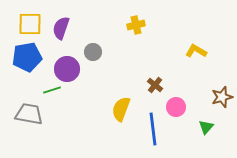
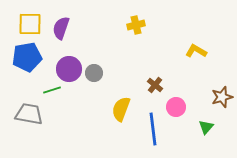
gray circle: moved 1 px right, 21 px down
purple circle: moved 2 px right
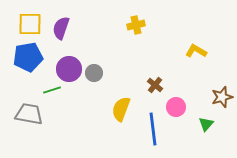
blue pentagon: moved 1 px right
green triangle: moved 3 px up
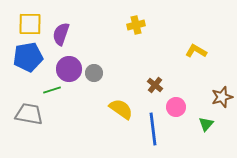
purple semicircle: moved 6 px down
yellow semicircle: rotated 105 degrees clockwise
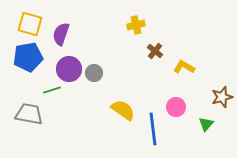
yellow square: rotated 15 degrees clockwise
yellow L-shape: moved 12 px left, 16 px down
brown cross: moved 34 px up
yellow semicircle: moved 2 px right, 1 px down
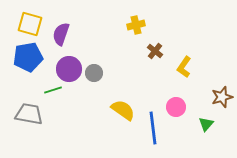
yellow L-shape: rotated 85 degrees counterclockwise
green line: moved 1 px right
blue line: moved 1 px up
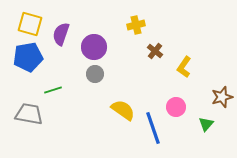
purple circle: moved 25 px right, 22 px up
gray circle: moved 1 px right, 1 px down
blue line: rotated 12 degrees counterclockwise
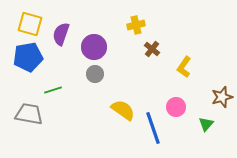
brown cross: moved 3 px left, 2 px up
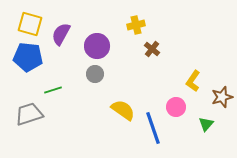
purple semicircle: rotated 10 degrees clockwise
purple circle: moved 3 px right, 1 px up
blue pentagon: rotated 16 degrees clockwise
yellow L-shape: moved 9 px right, 14 px down
gray trapezoid: rotated 28 degrees counterclockwise
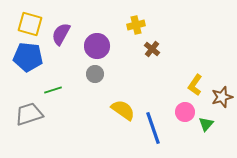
yellow L-shape: moved 2 px right, 4 px down
pink circle: moved 9 px right, 5 px down
